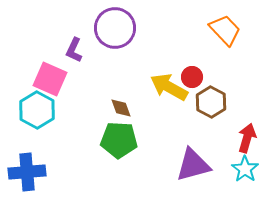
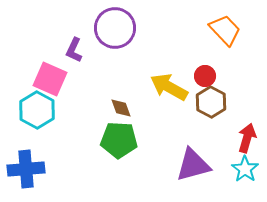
red circle: moved 13 px right, 1 px up
blue cross: moved 1 px left, 3 px up
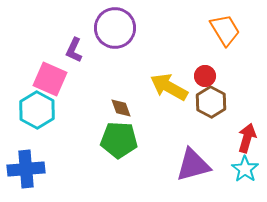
orange trapezoid: rotated 12 degrees clockwise
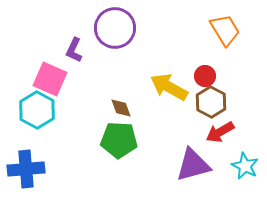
red arrow: moved 27 px left, 6 px up; rotated 136 degrees counterclockwise
cyan star: moved 3 px up; rotated 8 degrees counterclockwise
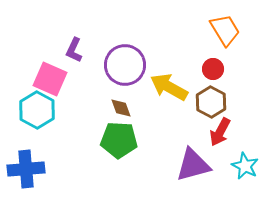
purple circle: moved 10 px right, 37 px down
red circle: moved 8 px right, 7 px up
red arrow: rotated 32 degrees counterclockwise
